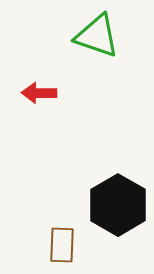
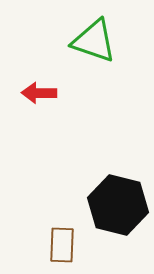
green triangle: moved 3 px left, 5 px down
black hexagon: rotated 16 degrees counterclockwise
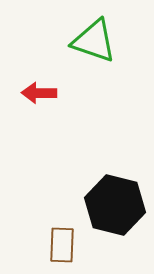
black hexagon: moved 3 px left
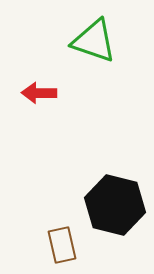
brown rectangle: rotated 15 degrees counterclockwise
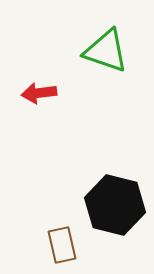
green triangle: moved 12 px right, 10 px down
red arrow: rotated 8 degrees counterclockwise
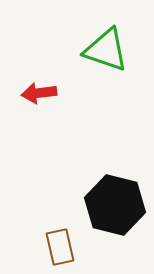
green triangle: moved 1 px up
brown rectangle: moved 2 px left, 2 px down
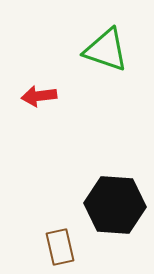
red arrow: moved 3 px down
black hexagon: rotated 10 degrees counterclockwise
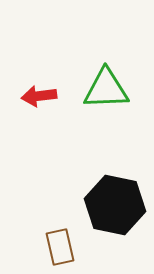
green triangle: moved 39 px down; rotated 21 degrees counterclockwise
black hexagon: rotated 8 degrees clockwise
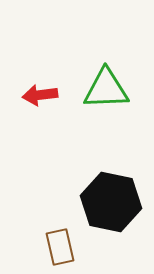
red arrow: moved 1 px right, 1 px up
black hexagon: moved 4 px left, 3 px up
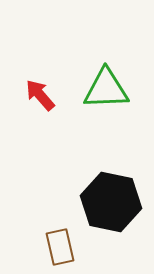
red arrow: rotated 56 degrees clockwise
